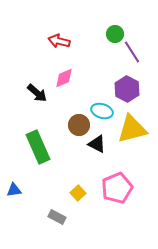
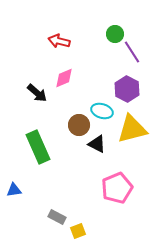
yellow square: moved 38 px down; rotated 21 degrees clockwise
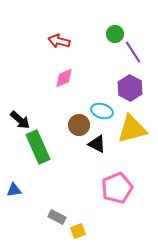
purple line: moved 1 px right
purple hexagon: moved 3 px right, 1 px up
black arrow: moved 17 px left, 27 px down
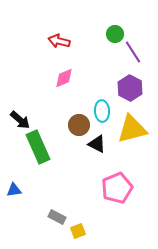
cyan ellipse: rotated 70 degrees clockwise
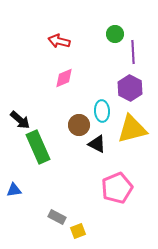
purple line: rotated 30 degrees clockwise
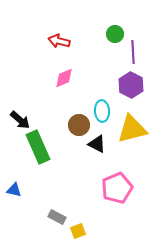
purple hexagon: moved 1 px right, 3 px up
blue triangle: rotated 21 degrees clockwise
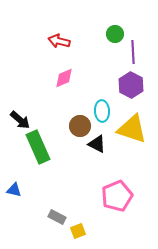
brown circle: moved 1 px right, 1 px down
yellow triangle: rotated 32 degrees clockwise
pink pentagon: moved 8 px down
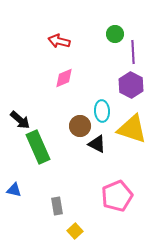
gray rectangle: moved 11 px up; rotated 54 degrees clockwise
yellow square: moved 3 px left; rotated 21 degrees counterclockwise
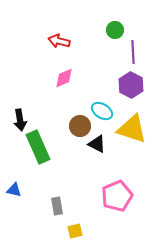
green circle: moved 4 px up
cyan ellipse: rotated 55 degrees counterclockwise
black arrow: rotated 40 degrees clockwise
yellow square: rotated 28 degrees clockwise
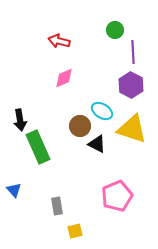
blue triangle: rotated 35 degrees clockwise
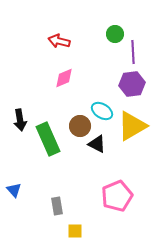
green circle: moved 4 px down
purple hexagon: moved 1 px right, 1 px up; rotated 25 degrees clockwise
yellow triangle: moved 3 px up; rotated 48 degrees counterclockwise
green rectangle: moved 10 px right, 8 px up
yellow square: rotated 14 degrees clockwise
